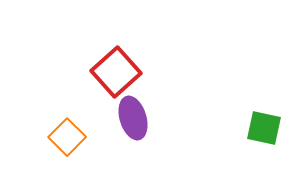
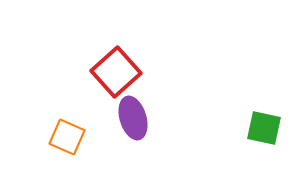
orange square: rotated 21 degrees counterclockwise
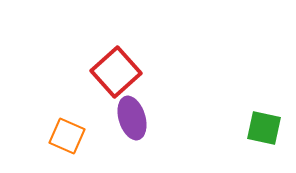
purple ellipse: moved 1 px left
orange square: moved 1 px up
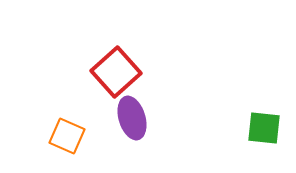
green square: rotated 6 degrees counterclockwise
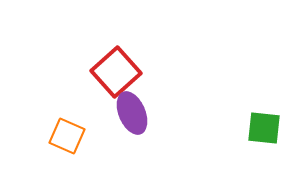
purple ellipse: moved 5 px up; rotated 6 degrees counterclockwise
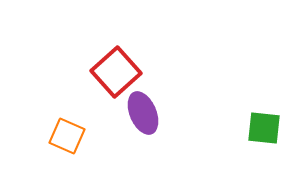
purple ellipse: moved 11 px right
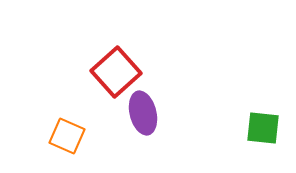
purple ellipse: rotated 9 degrees clockwise
green square: moved 1 px left
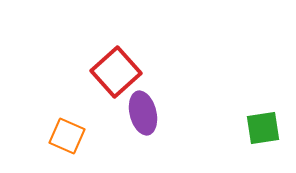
green square: rotated 15 degrees counterclockwise
